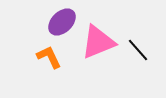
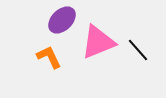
purple ellipse: moved 2 px up
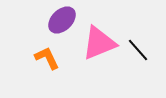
pink triangle: moved 1 px right, 1 px down
orange L-shape: moved 2 px left, 1 px down
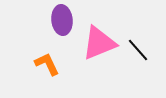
purple ellipse: rotated 52 degrees counterclockwise
orange L-shape: moved 6 px down
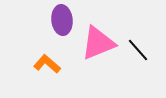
pink triangle: moved 1 px left
orange L-shape: rotated 24 degrees counterclockwise
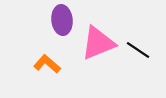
black line: rotated 15 degrees counterclockwise
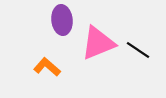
orange L-shape: moved 3 px down
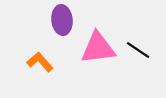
pink triangle: moved 5 px down; rotated 15 degrees clockwise
orange L-shape: moved 7 px left, 5 px up; rotated 8 degrees clockwise
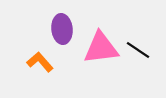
purple ellipse: moved 9 px down
pink triangle: moved 3 px right
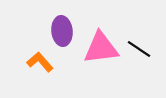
purple ellipse: moved 2 px down
black line: moved 1 px right, 1 px up
